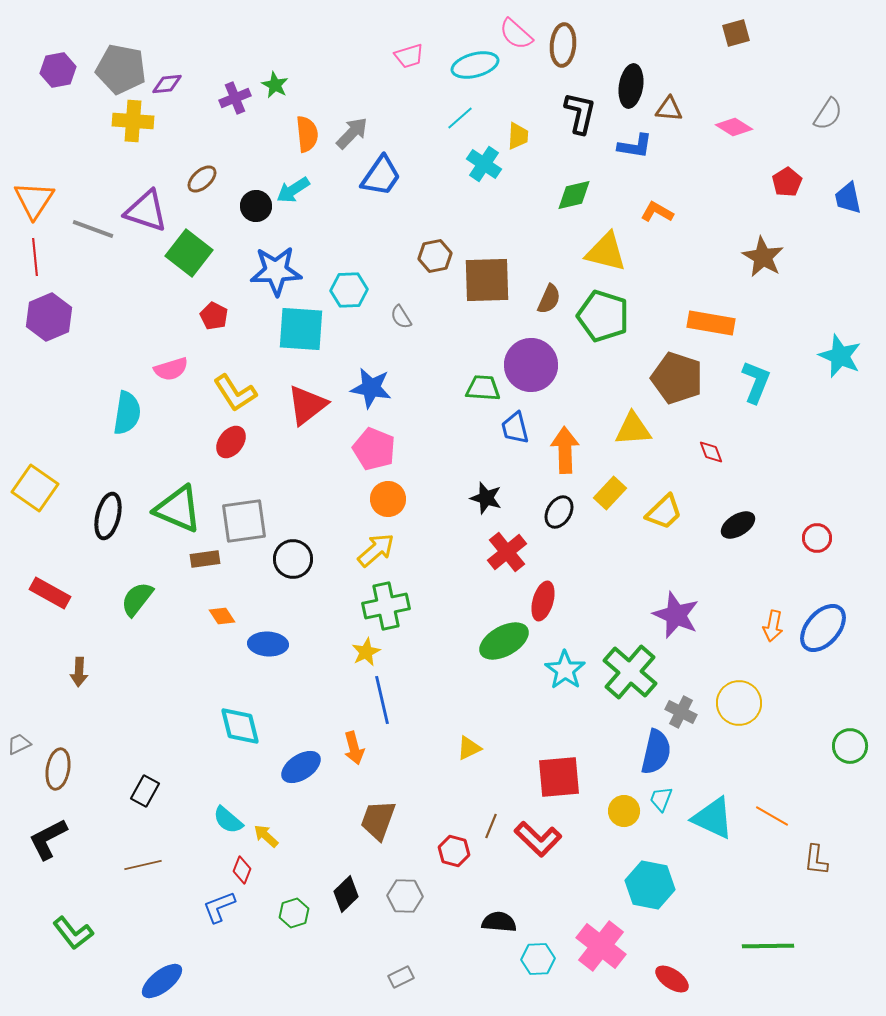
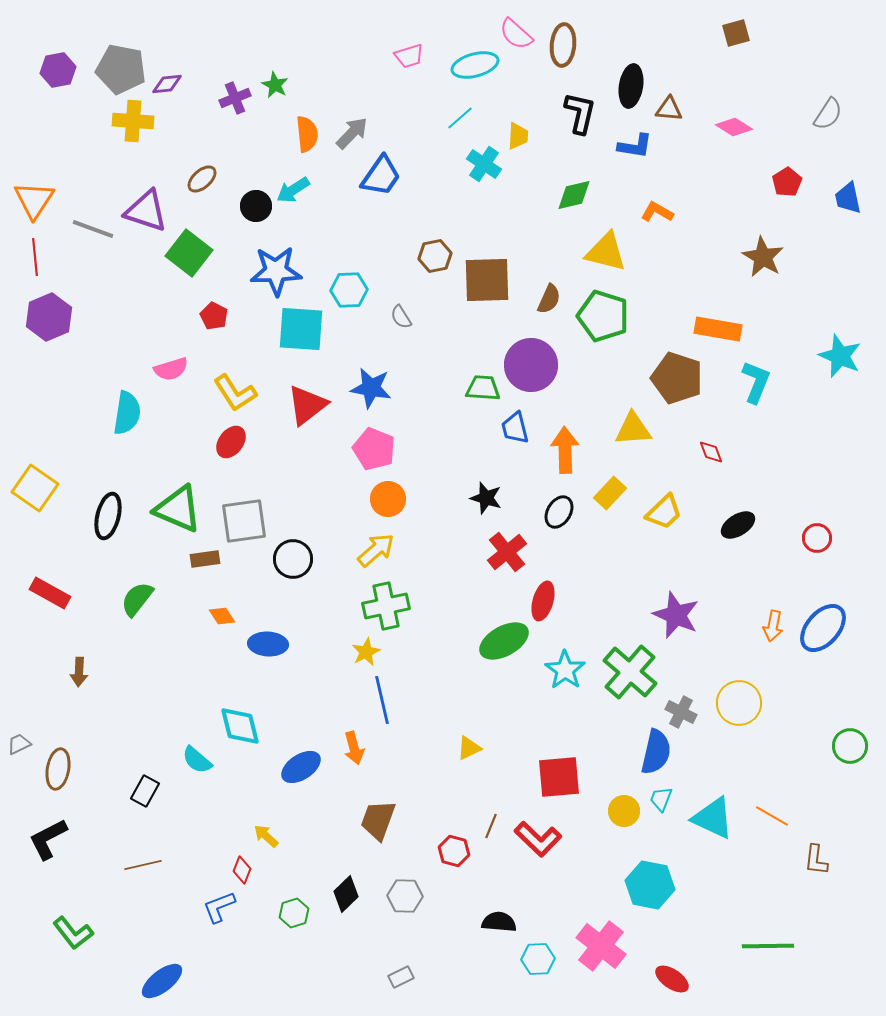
orange rectangle at (711, 323): moved 7 px right, 6 px down
cyan semicircle at (228, 820): moved 31 px left, 60 px up
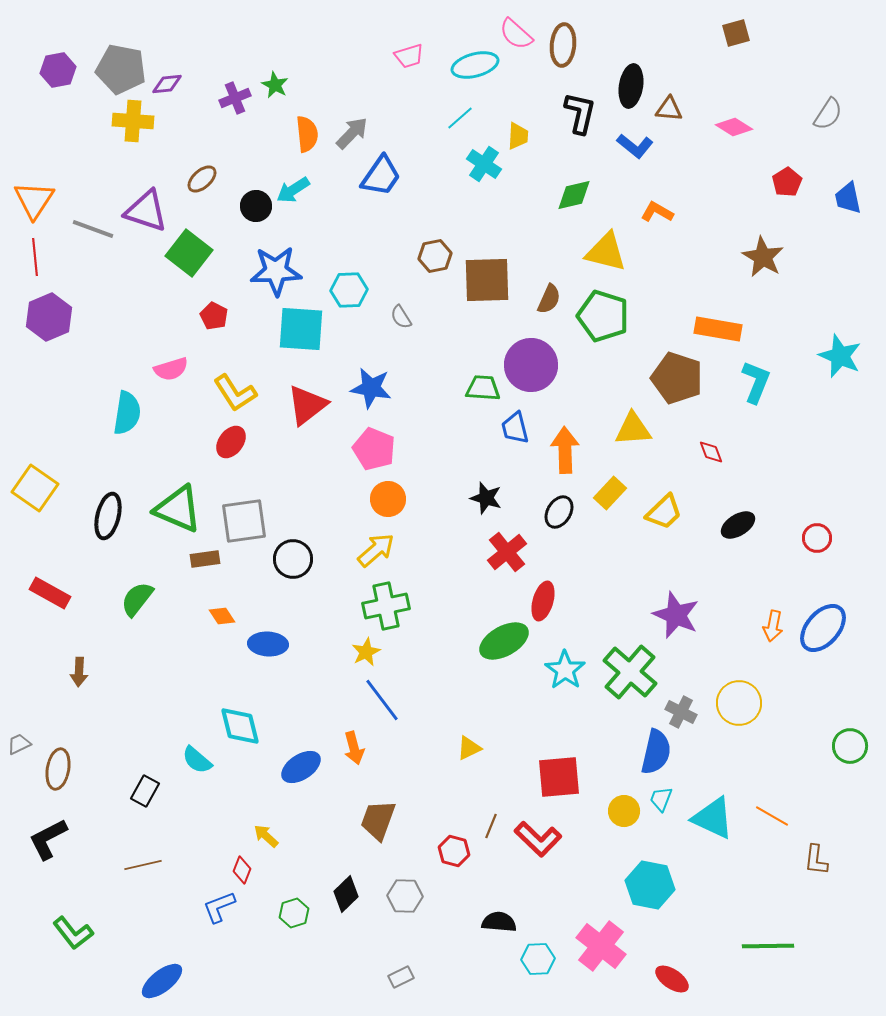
blue L-shape at (635, 146): rotated 30 degrees clockwise
blue line at (382, 700): rotated 24 degrees counterclockwise
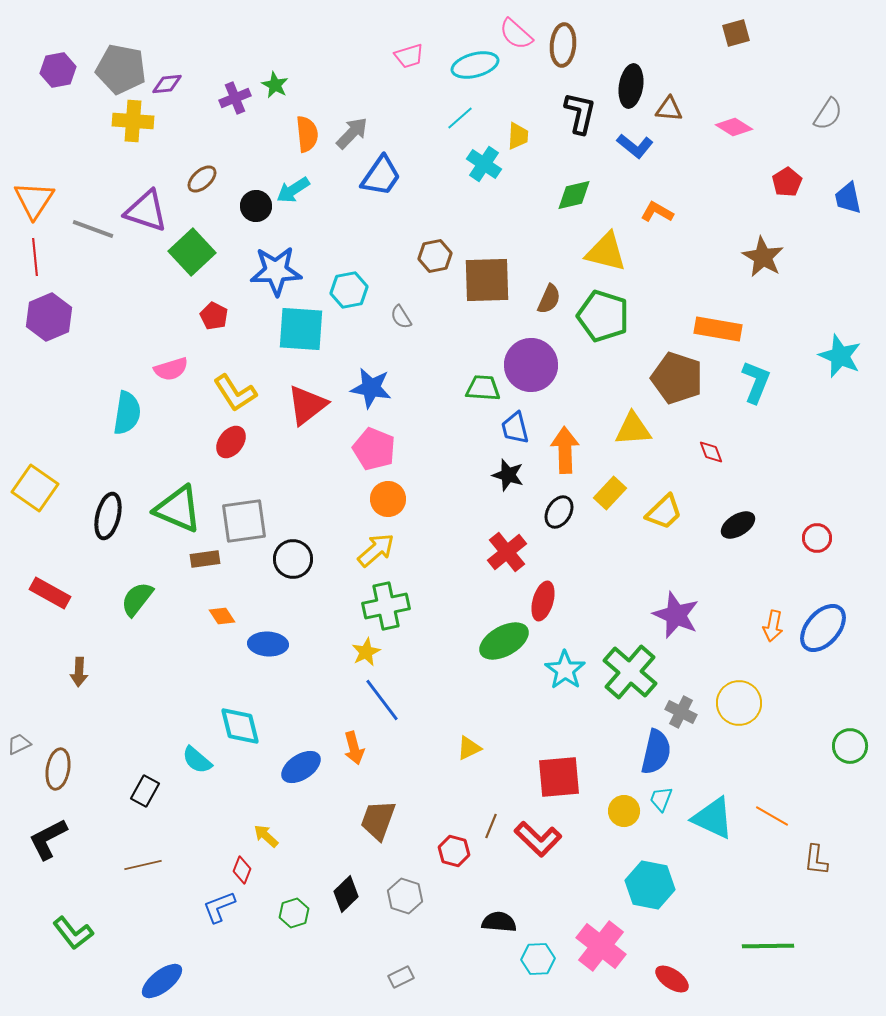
green square at (189, 253): moved 3 px right, 1 px up; rotated 9 degrees clockwise
cyan hexagon at (349, 290): rotated 9 degrees counterclockwise
black star at (486, 498): moved 22 px right, 23 px up
gray hexagon at (405, 896): rotated 16 degrees clockwise
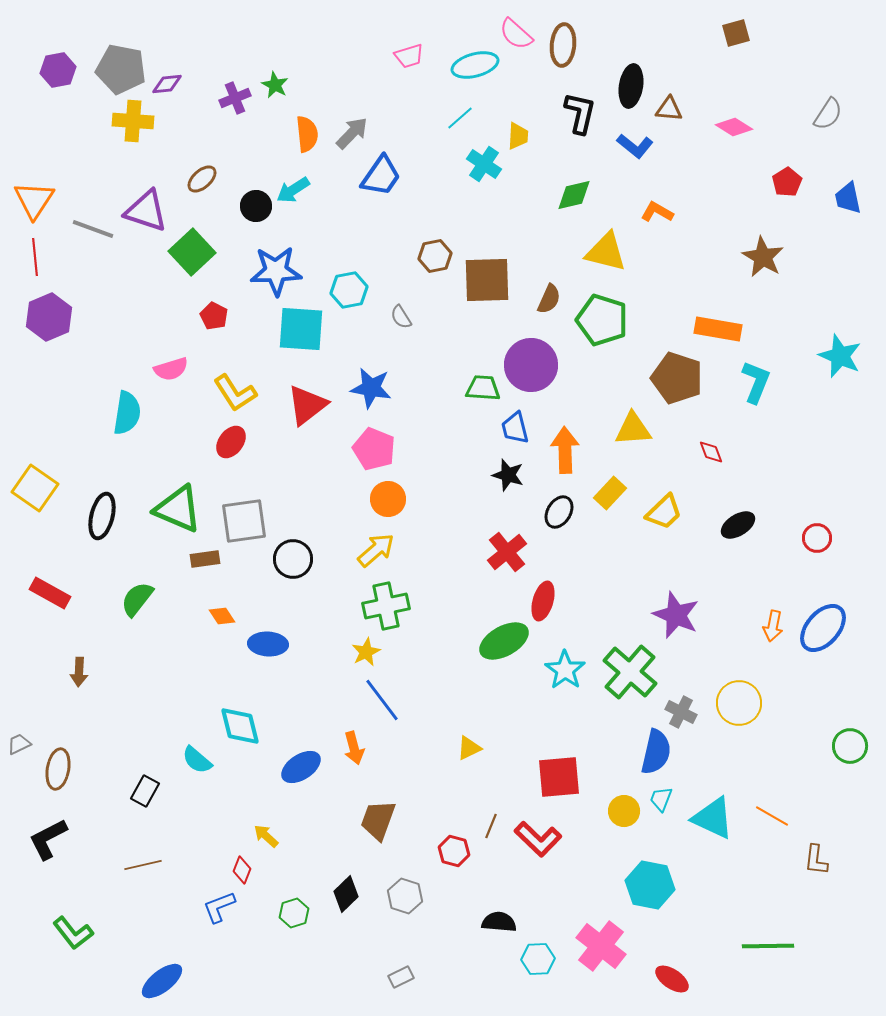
green pentagon at (603, 316): moved 1 px left, 4 px down
black ellipse at (108, 516): moved 6 px left
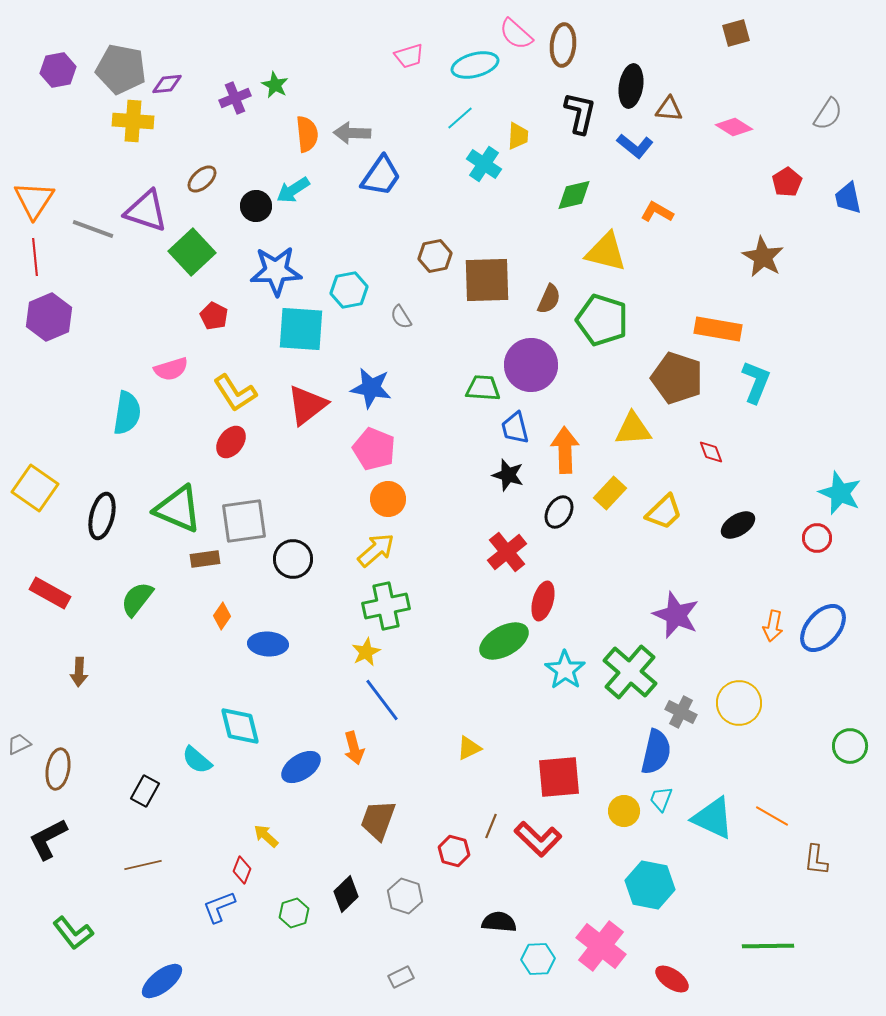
gray arrow at (352, 133): rotated 132 degrees counterclockwise
cyan star at (840, 356): moved 137 px down
orange diamond at (222, 616): rotated 68 degrees clockwise
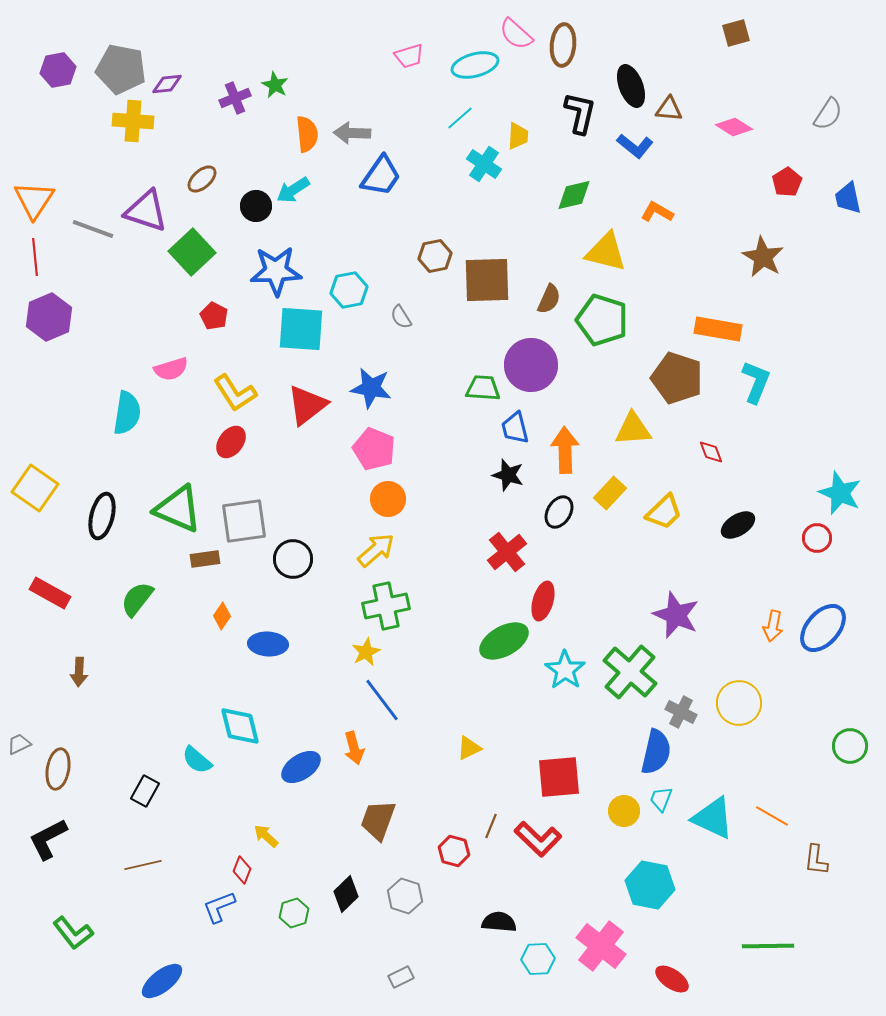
black ellipse at (631, 86): rotated 30 degrees counterclockwise
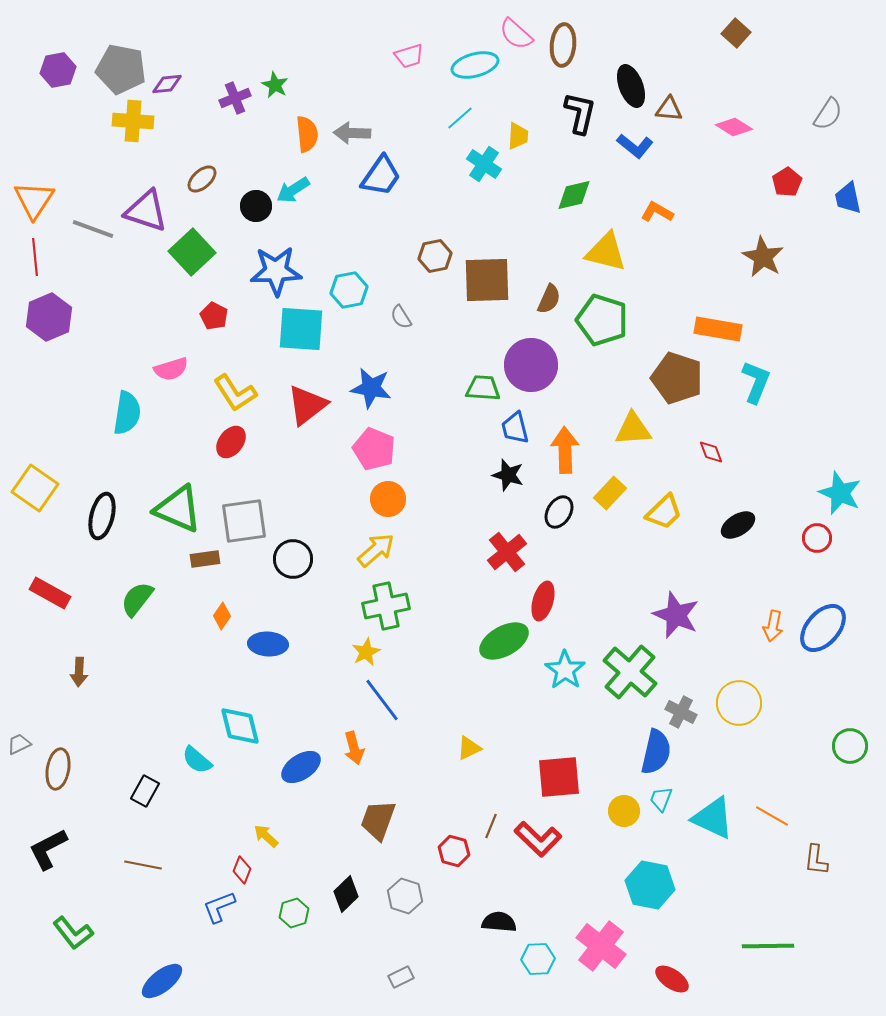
brown square at (736, 33): rotated 32 degrees counterclockwise
black L-shape at (48, 839): moved 10 px down
brown line at (143, 865): rotated 24 degrees clockwise
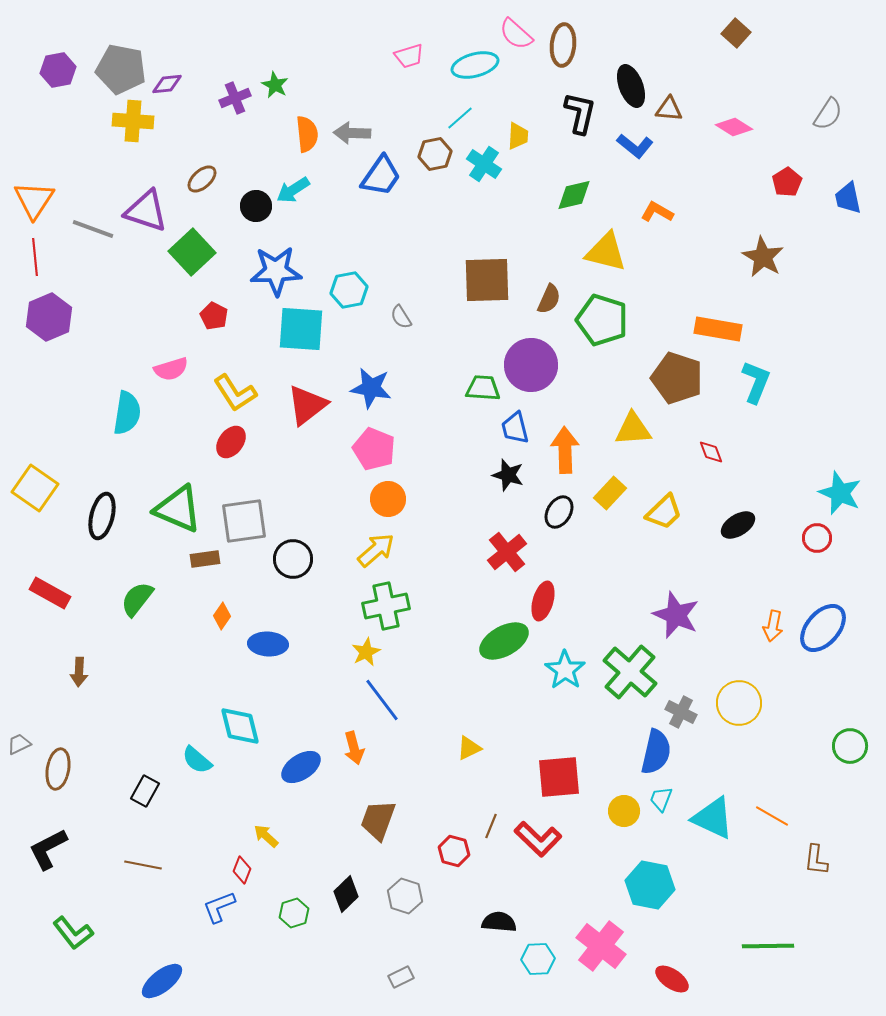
brown hexagon at (435, 256): moved 102 px up
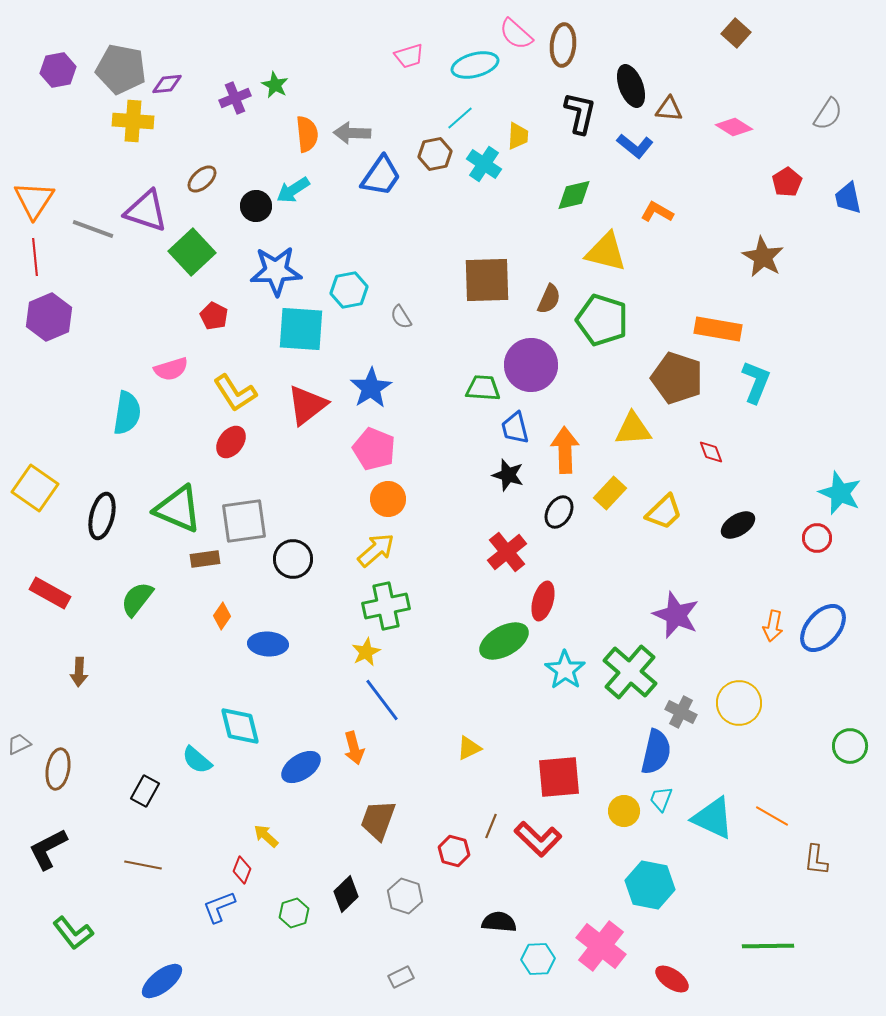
blue star at (371, 388): rotated 30 degrees clockwise
